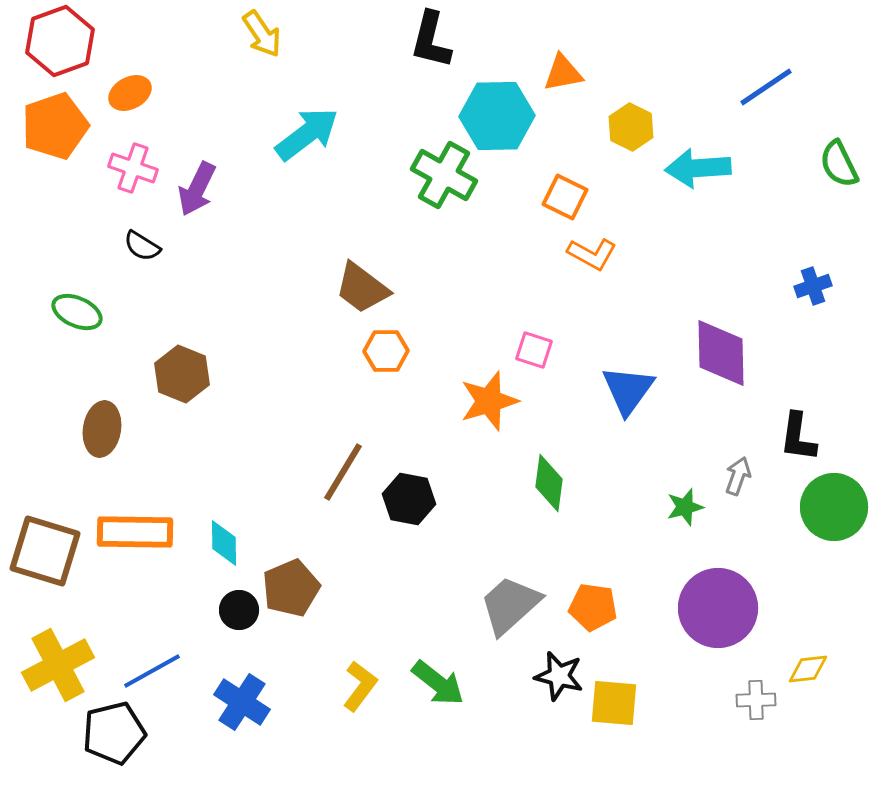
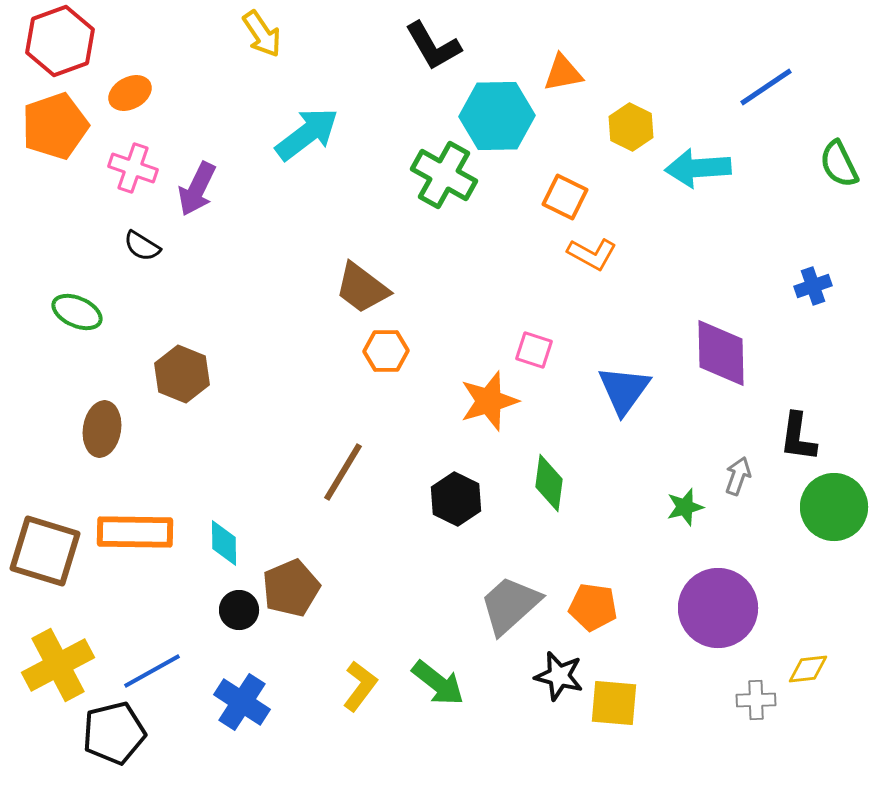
black L-shape at (431, 40): moved 2 px right, 6 px down; rotated 44 degrees counterclockwise
blue triangle at (628, 390): moved 4 px left
black hexagon at (409, 499): moved 47 px right; rotated 15 degrees clockwise
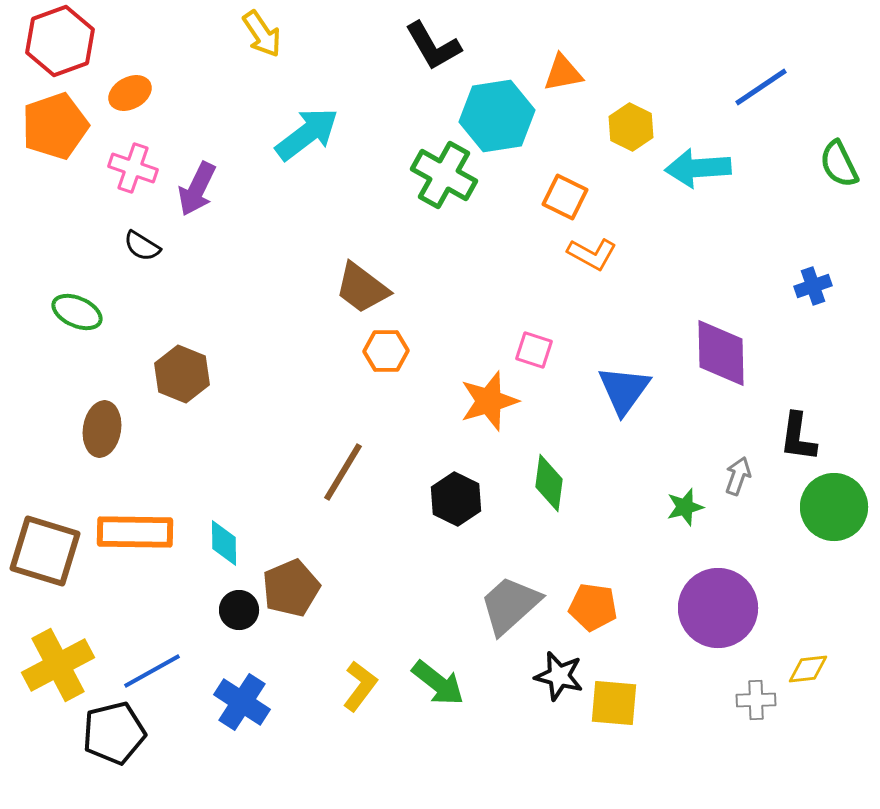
blue line at (766, 87): moved 5 px left
cyan hexagon at (497, 116): rotated 8 degrees counterclockwise
